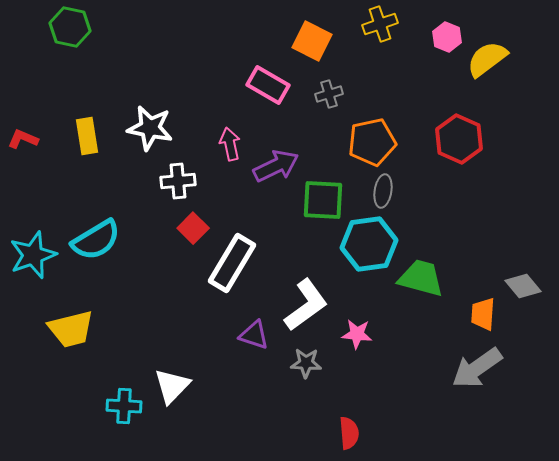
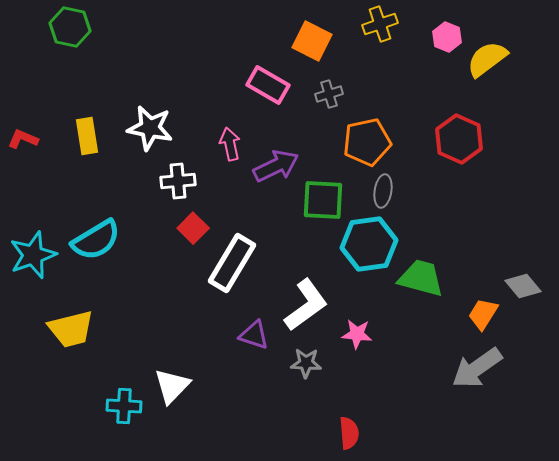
orange pentagon: moved 5 px left
orange trapezoid: rotated 28 degrees clockwise
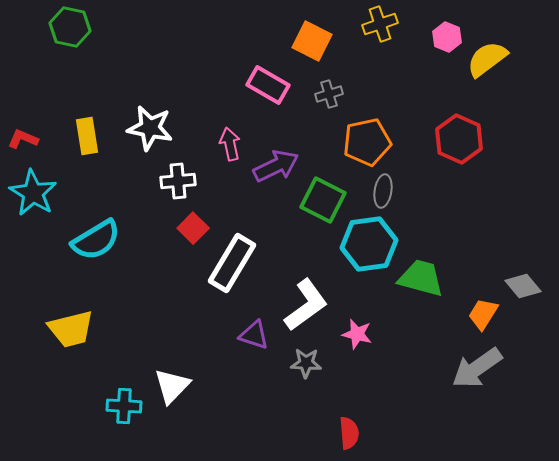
green square: rotated 24 degrees clockwise
cyan star: moved 62 px up; rotated 21 degrees counterclockwise
pink star: rotated 8 degrees clockwise
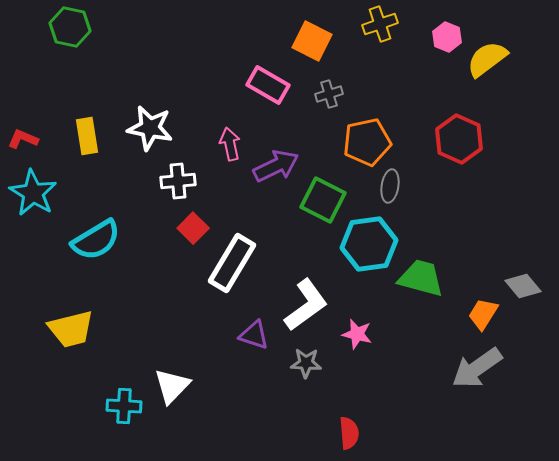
gray ellipse: moved 7 px right, 5 px up
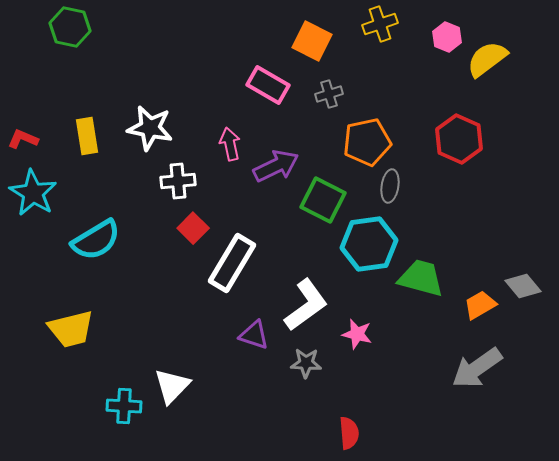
orange trapezoid: moved 3 px left, 9 px up; rotated 28 degrees clockwise
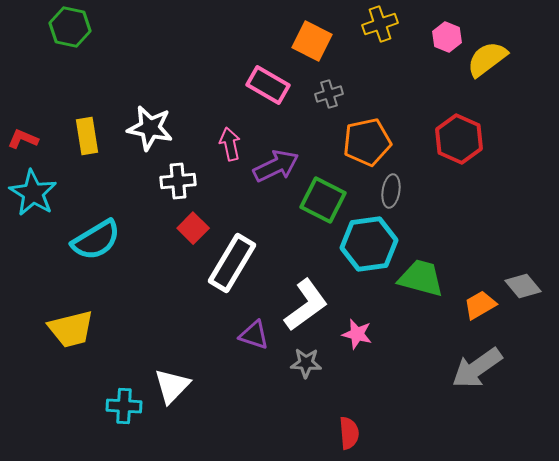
gray ellipse: moved 1 px right, 5 px down
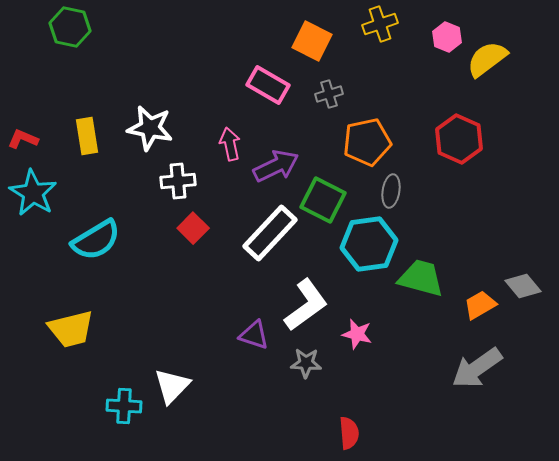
white rectangle: moved 38 px right, 30 px up; rotated 12 degrees clockwise
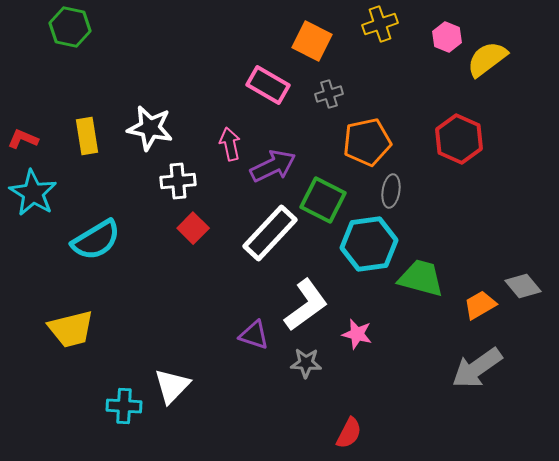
purple arrow: moved 3 px left
red semicircle: rotated 32 degrees clockwise
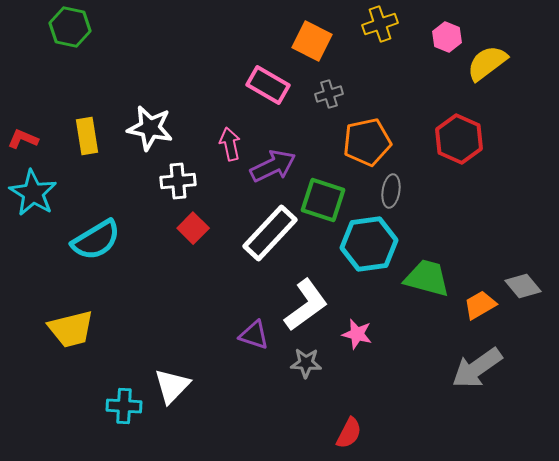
yellow semicircle: moved 4 px down
green square: rotated 9 degrees counterclockwise
green trapezoid: moved 6 px right
